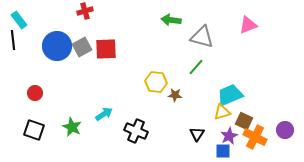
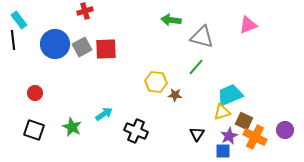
blue circle: moved 2 px left, 2 px up
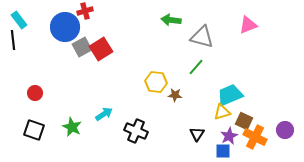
blue circle: moved 10 px right, 17 px up
red square: moved 5 px left; rotated 30 degrees counterclockwise
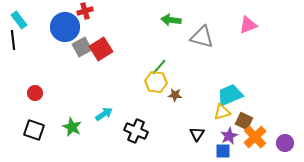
green line: moved 37 px left
purple circle: moved 13 px down
orange cross: rotated 20 degrees clockwise
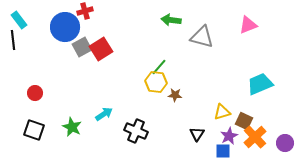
cyan trapezoid: moved 30 px right, 11 px up
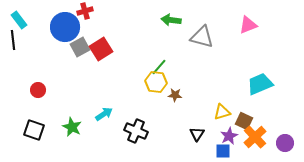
gray square: moved 2 px left
red circle: moved 3 px right, 3 px up
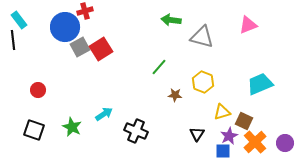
yellow hexagon: moved 47 px right; rotated 15 degrees clockwise
orange cross: moved 5 px down
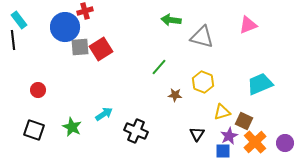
gray square: rotated 24 degrees clockwise
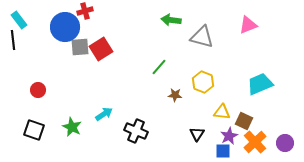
yellow triangle: rotated 24 degrees clockwise
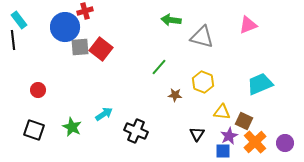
red square: rotated 20 degrees counterclockwise
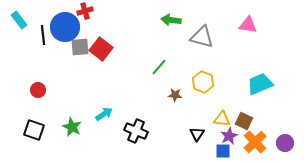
pink triangle: rotated 30 degrees clockwise
black line: moved 30 px right, 5 px up
yellow triangle: moved 7 px down
